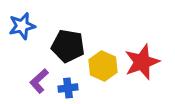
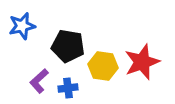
yellow hexagon: rotated 16 degrees counterclockwise
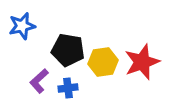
black pentagon: moved 4 px down
yellow hexagon: moved 4 px up; rotated 16 degrees counterclockwise
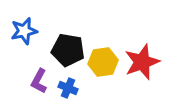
blue star: moved 2 px right, 5 px down
purple L-shape: rotated 20 degrees counterclockwise
blue cross: rotated 30 degrees clockwise
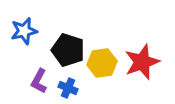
black pentagon: rotated 8 degrees clockwise
yellow hexagon: moved 1 px left, 1 px down
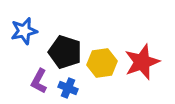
black pentagon: moved 3 px left, 2 px down
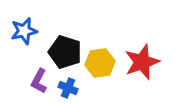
yellow hexagon: moved 2 px left
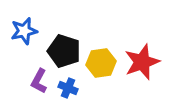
black pentagon: moved 1 px left, 1 px up
yellow hexagon: moved 1 px right
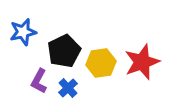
blue star: moved 1 px left, 1 px down
black pentagon: rotated 28 degrees clockwise
blue cross: rotated 24 degrees clockwise
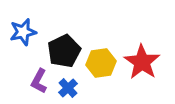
red star: rotated 18 degrees counterclockwise
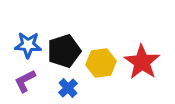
blue star: moved 5 px right, 13 px down; rotated 16 degrees clockwise
black pentagon: rotated 8 degrees clockwise
purple L-shape: moved 14 px left; rotated 35 degrees clockwise
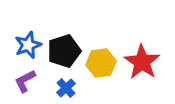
blue star: rotated 24 degrees counterclockwise
blue cross: moved 2 px left
